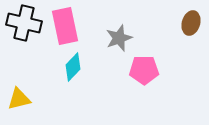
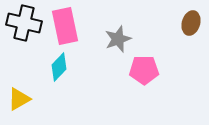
gray star: moved 1 px left, 1 px down
cyan diamond: moved 14 px left
yellow triangle: rotated 15 degrees counterclockwise
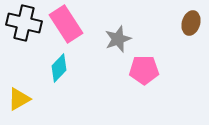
pink rectangle: moved 1 px right, 2 px up; rotated 21 degrees counterclockwise
cyan diamond: moved 1 px down
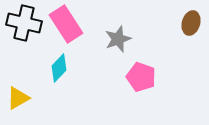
pink pentagon: moved 3 px left, 7 px down; rotated 20 degrees clockwise
yellow triangle: moved 1 px left, 1 px up
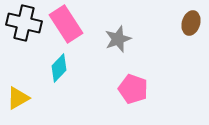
pink pentagon: moved 8 px left, 12 px down
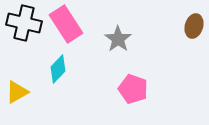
brown ellipse: moved 3 px right, 3 px down
gray star: rotated 16 degrees counterclockwise
cyan diamond: moved 1 px left, 1 px down
yellow triangle: moved 1 px left, 6 px up
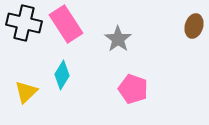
cyan diamond: moved 4 px right, 6 px down; rotated 12 degrees counterclockwise
yellow triangle: moved 9 px right; rotated 15 degrees counterclockwise
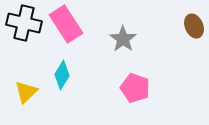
brown ellipse: rotated 40 degrees counterclockwise
gray star: moved 5 px right
pink pentagon: moved 2 px right, 1 px up
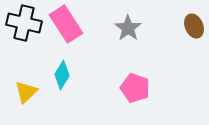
gray star: moved 5 px right, 11 px up
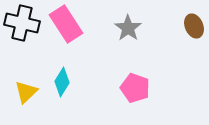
black cross: moved 2 px left
cyan diamond: moved 7 px down
